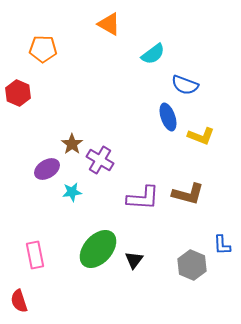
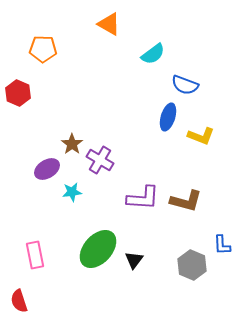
blue ellipse: rotated 36 degrees clockwise
brown L-shape: moved 2 px left, 7 px down
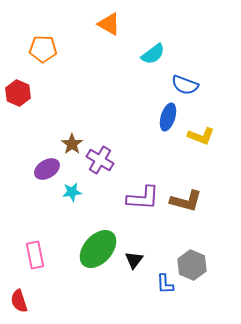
blue L-shape: moved 57 px left, 39 px down
